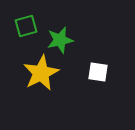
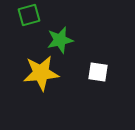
green square: moved 3 px right, 11 px up
yellow star: rotated 21 degrees clockwise
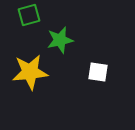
yellow star: moved 11 px left, 1 px up
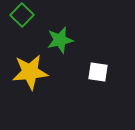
green square: moved 7 px left; rotated 30 degrees counterclockwise
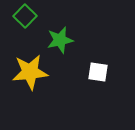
green square: moved 3 px right, 1 px down
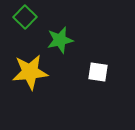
green square: moved 1 px down
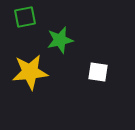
green square: rotated 35 degrees clockwise
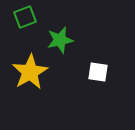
green square: rotated 10 degrees counterclockwise
yellow star: rotated 24 degrees counterclockwise
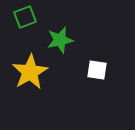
white square: moved 1 px left, 2 px up
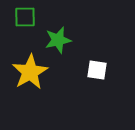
green square: rotated 20 degrees clockwise
green star: moved 2 px left
